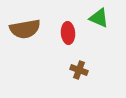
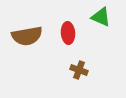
green triangle: moved 2 px right, 1 px up
brown semicircle: moved 2 px right, 7 px down
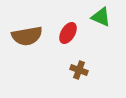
red ellipse: rotated 35 degrees clockwise
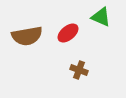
red ellipse: rotated 20 degrees clockwise
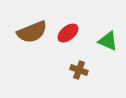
green triangle: moved 7 px right, 24 px down
brown semicircle: moved 5 px right, 4 px up; rotated 12 degrees counterclockwise
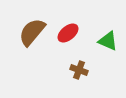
brown semicircle: rotated 152 degrees clockwise
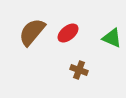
green triangle: moved 4 px right, 3 px up
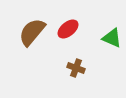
red ellipse: moved 4 px up
brown cross: moved 3 px left, 2 px up
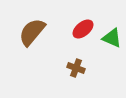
red ellipse: moved 15 px right
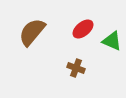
green triangle: moved 3 px down
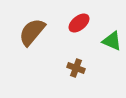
red ellipse: moved 4 px left, 6 px up
